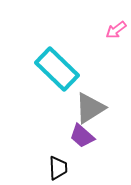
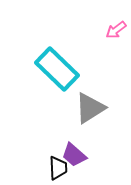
purple trapezoid: moved 8 px left, 19 px down
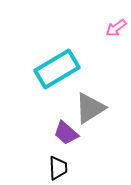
pink arrow: moved 2 px up
cyan rectangle: rotated 75 degrees counterclockwise
purple trapezoid: moved 8 px left, 22 px up
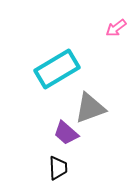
gray triangle: rotated 12 degrees clockwise
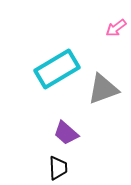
gray triangle: moved 13 px right, 19 px up
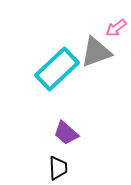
cyan rectangle: rotated 12 degrees counterclockwise
gray triangle: moved 7 px left, 37 px up
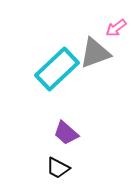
gray triangle: moved 1 px left, 1 px down
black trapezoid: rotated 120 degrees clockwise
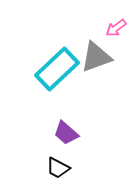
gray triangle: moved 1 px right, 4 px down
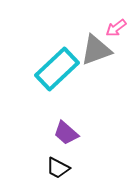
gray triangle: moved 7 px up
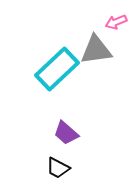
pink arrow: moved 6 px up; rotated 15 degrees clockwise
gray triangle: rotated 12 degrees clockwise
